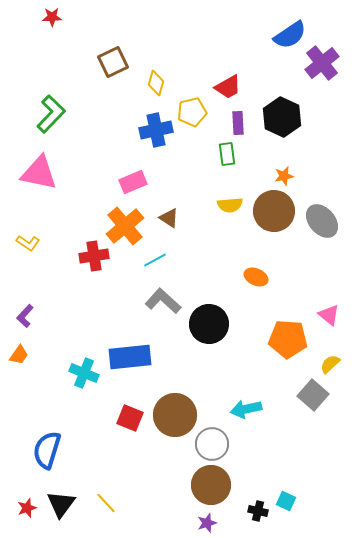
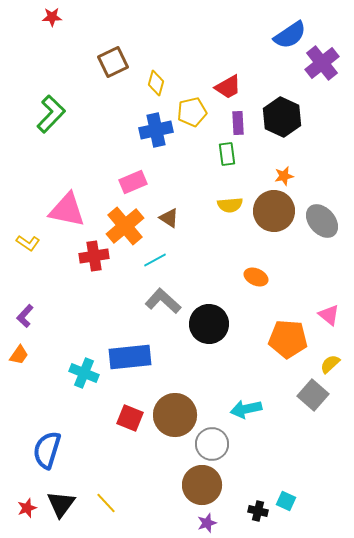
pink triangle at (39, 173): moved 28 px right, 37 px down
brown circle at (211, 485): moved 9 px left
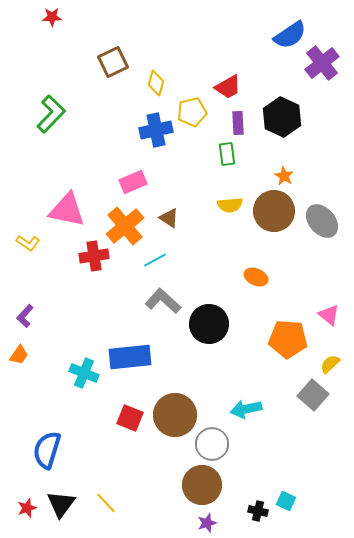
orange star at (284, 176): rotated 30 degrees counterclockwise
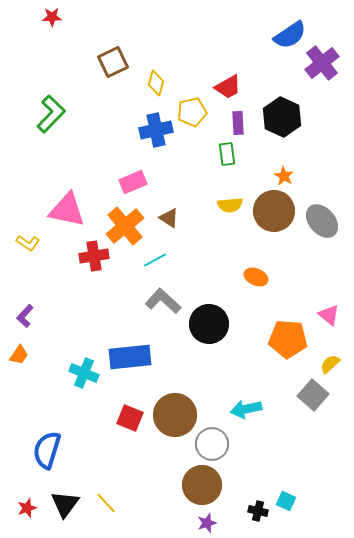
black triangle at (61, 504): moved 4 px right
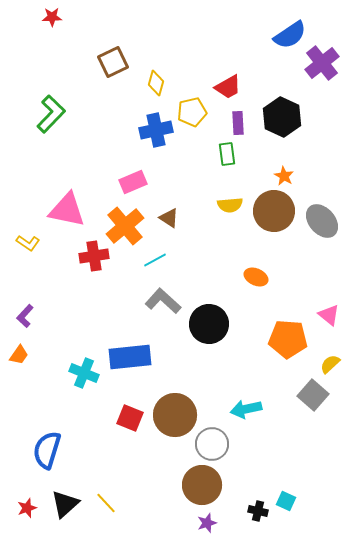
black triangle at (65, 504): rotated 12 degrees clockwise
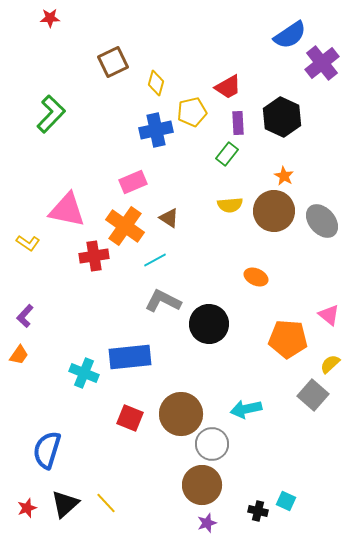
red star at (52, 17): moved 2 px left, 1 px down
green rectangle at (227, 154): rotated 45 degrees clockwise
orange cross at (125, 226): rotated 15 degrees counterclockwise
gray L-shape at (163, 301): rotated 15 degrees counterclockwise
brown circle at (175, 415): moved 6 px right, 1 px up
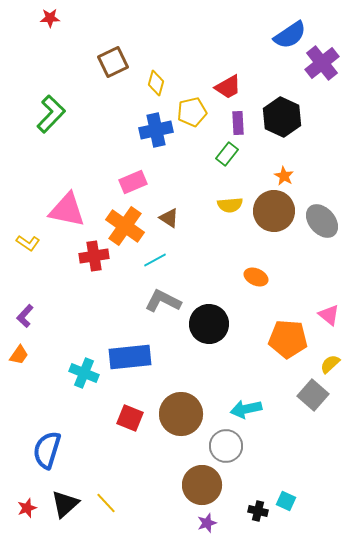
gray circle at (212, 444): moved 14 px right, 2 px down
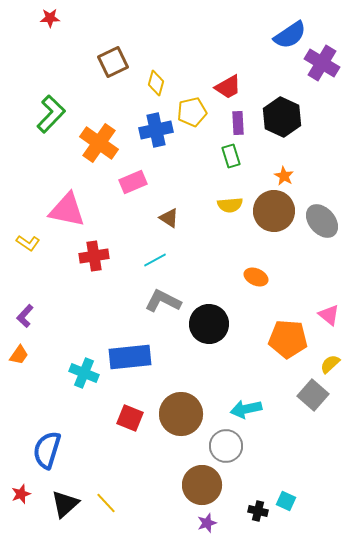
purple cross at (322, 63): rotated 20 degrees counterclockwise
green rectangle at (227, 154): moved 4 px right, 2 px down; rotated 55 degrees counterclockwise
orange cross at (125, 226): moved 26 px left, 83 px up
red star at (27, 508): moved 6 px left, 14 px up
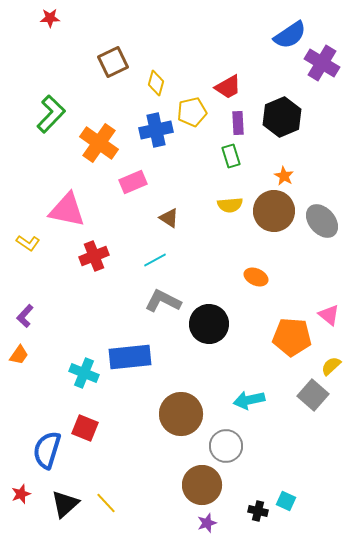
black hexagon at (282, 117): rotated 12 degrees clockwise
red cross at (94, 256): rotated 12 degrees counterclockwise
orange pentagon at (288, 339): moved 4 px right, 2 px up
yellow semicircle at (330, 364): moved 1 px right, 2 px down
cyan arrow at (246, 409): moved 3 px right, 9 px up
red square at (130, 418): moved 45 px left, 10 px down
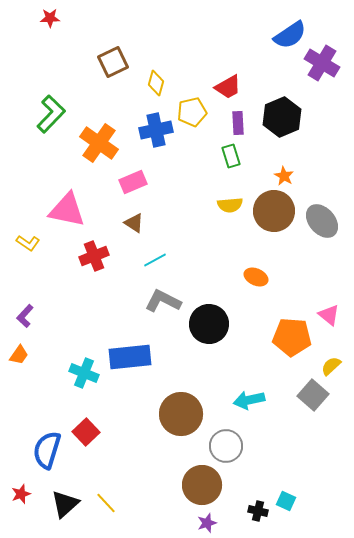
brown triangle at (169, 218): moved 35 px left, 5 px down
red square at (85, 428): moved 1 px right, 4 px down; rotated 24 degrees clockwise
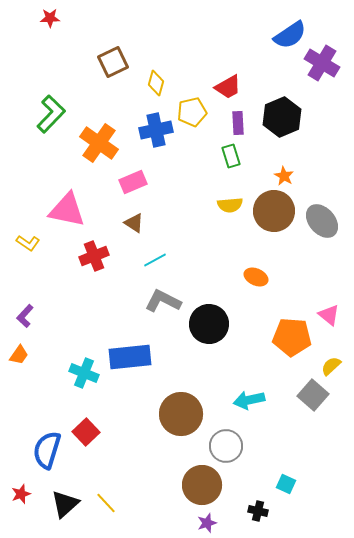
cyan square at (286, 501): moved 17 px up
